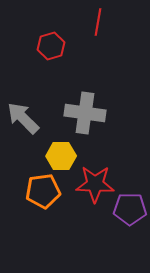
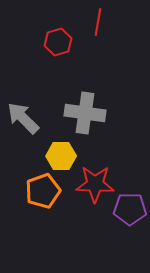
red hexagon: moved 7 px right, 4 px up
orange pentagon: rotated 12 degrees counterclockwise
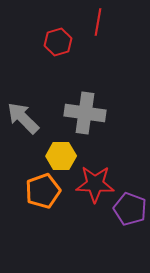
purple pentagon: rotated 20 degrees clockwise
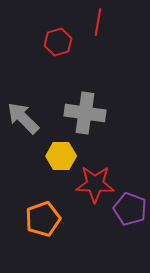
orange pentagon: moved 28 px down
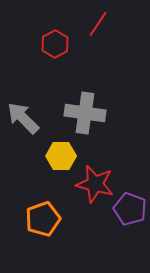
red line: moved 2 px down; rotated 24 degrees clockwise
red hexagon: moved 3 px left, 2 px down; rotated 12 degrees counterclockwise
red star: rotated 12 degrees clockwise
